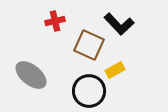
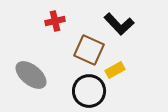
brown square: moved 5 px down
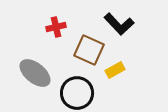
red cross: moved 1 px right, 6 px down
gray ellipse: moved 4 px right, 2 px up
black circle: moved 12 px left, 2 px down
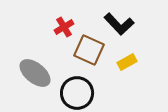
red cross: moved 8 px right; rotated 18 degrees counterclockwise
yellow rectangle: moved 12 px right, 8 px up
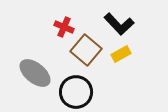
red cross: rotated 36 degrees counterclockwise
brown square: moved 3 px left; rotated 16 degrees clockwise
yellow rectangle: moved 6 px left, 8 px up
black circle: moved 1 px left, 1 px up
